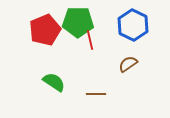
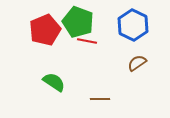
green pentagon: rotated 20 degrees clockwise
red line: moved 3 px left, 1 px down; rotated 66 degrees counterclockwise
brown semicircle: moved 9 px right, 1 px up
brown line: moved 4 px right, 5 px down
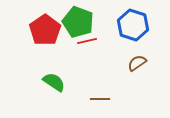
blue hexagon: rotated 8 degrees counterclockwise
red pentagon: rotated 12 degrees counterclockwise
red line: rotated 24 degrees counterclockwise
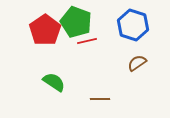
green pentagon: moved 2 px left
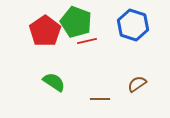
red pentagon: moved 1 px down
brown semicircle: moved 21 px down
